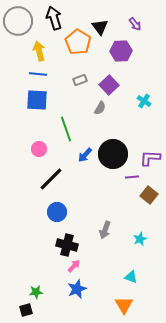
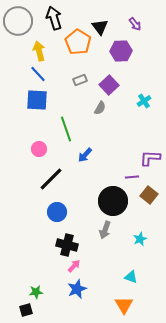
blue line: rotated 42 degrees clockwise
cyan cross: rotated 24 degrees clockwise
black circle: moved 47 px down
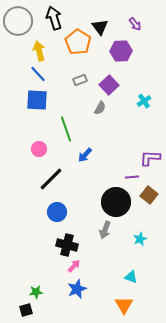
black circle: moved 3 px right, 1 px down
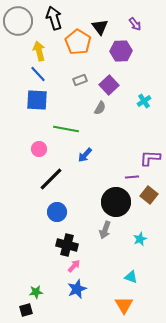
green line: rotated 60 degrees counterclockwise
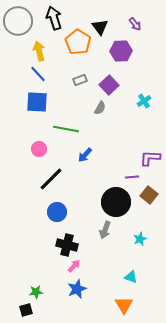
blue square: moved 2 px down
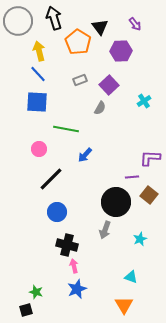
pink arrow: rotated 56 degrees counterclockwise
green star: rotated 24 degrees clockwise
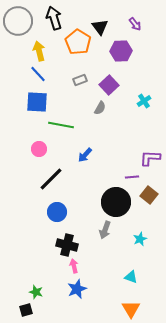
green line: moved 5 px left, 4 px up
orange triangle: moved 7 px right, 4 px down
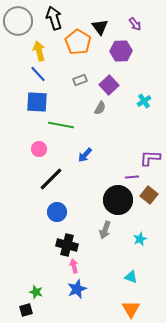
black circle: moved 2 px right, 2 px up
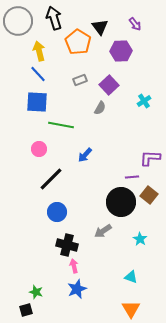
black circle: moved 3 px right, 2 px down
gray arrow: moved 2 px left, 1 px down; rotated 36 degrees clockwise
cyan star: rotated 16 degrees counterclockwise
